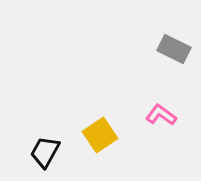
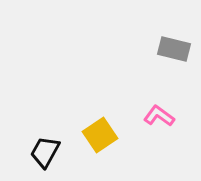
gray rectangle: rotated 12 degrees counterclockwise
pink L-shape: moved 2 px left, 1 px down
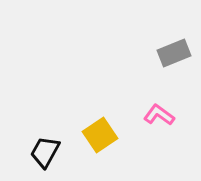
gray rectangle: moved 4 px down; rotated 36 degrees counterclockwise
pink L-shape: moved 1 px up
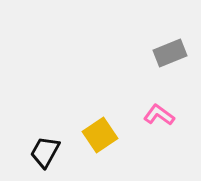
gray rectangle: moved 4 px left
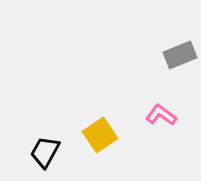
gray rectangle: moved 10 px right, 2 px down
pink L-shape: moved 2 px right
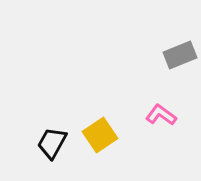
black trapezoid: moved 7 px right, 9 px up
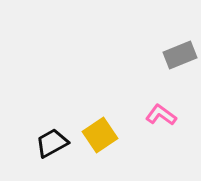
black trapezoid: rotated 32 degrees clockwise
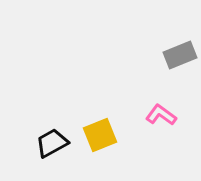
yellow square: rotated 12 degrees clockwise
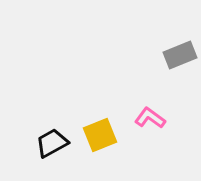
pink L-shape: moved 11 px left, 3 px down
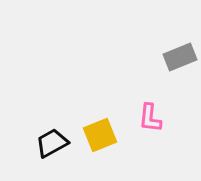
gray rectangle: moved 2 px down
pink L-shape: rotated 120 degrees counterclockwise
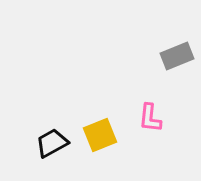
gray rectangle: moved 3 px left, 1 px up
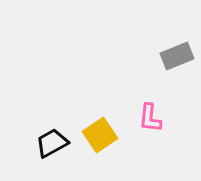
yellow square: rotated 12 degrees counterclockwise
